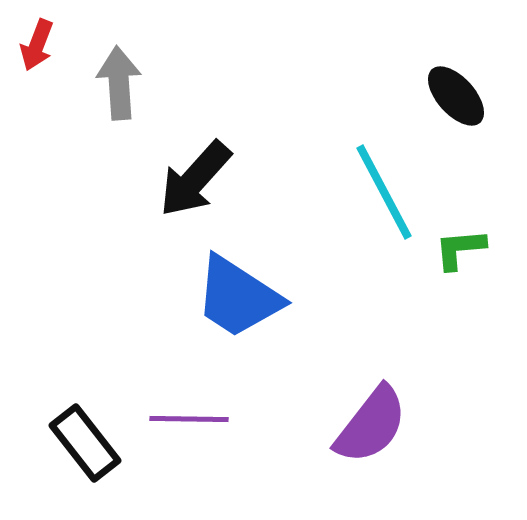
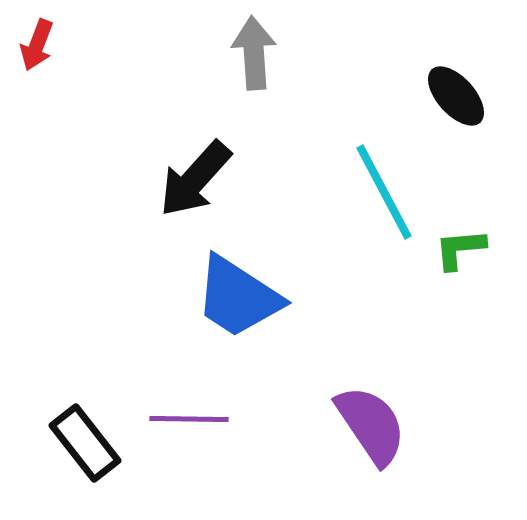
gray arrow: moved 135 px right, 30 px up
purple semicircle: rotated 72 degrees counterclockwise
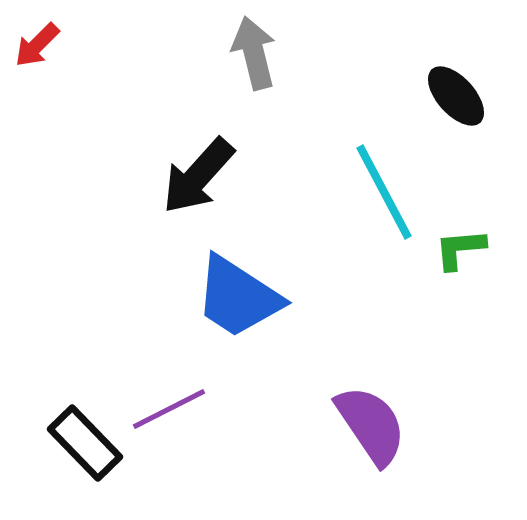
red arrow: rotated 24 degrees clockwise
gray arrow: rotated 10 degrees counterclockwise
black arrow: moved 3 px right, 3 px up
purple line: moved 20 px left, 10 px up; rotated 28 degrees counterclockwise
black rectangle: rotated 6 degrees counterclockwise
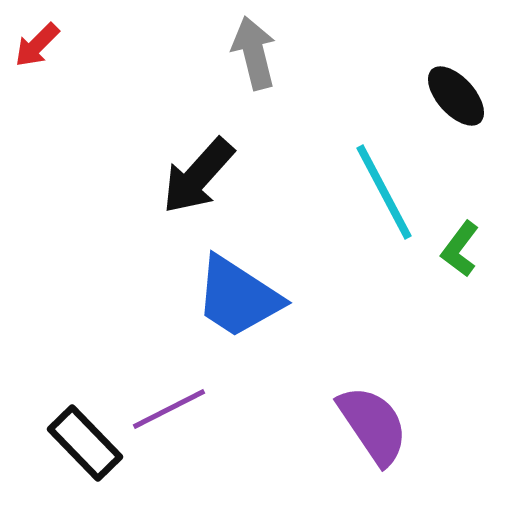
green L-shape: rotated 48 degrees counterclockwise
purple semicircle: moved 2 px right
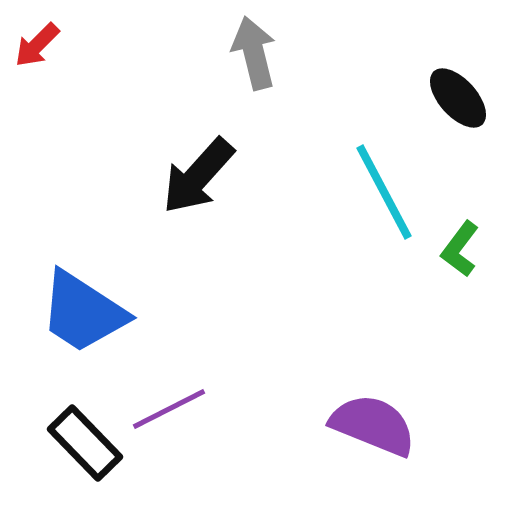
black ellipse: moved 2 px right, 2 px down
blue trapezoid: moved 155 px left, 15 px down
purple semicircle: rotated 34 degrees counterclockwise
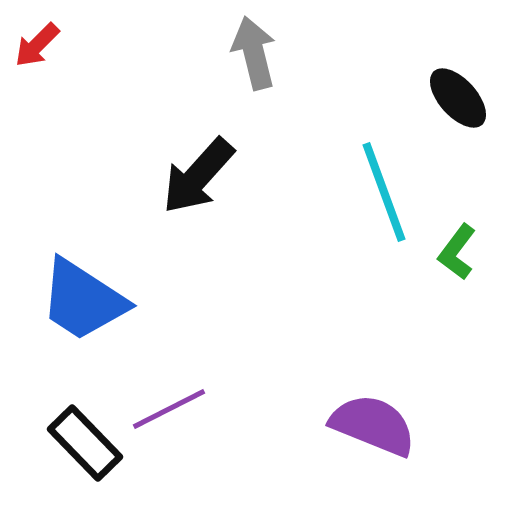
cyan line: rotated 8 degrees clockwise
green L-shape: moved 3 px left, 3 px down
blue trapezoid: moved 12 px up
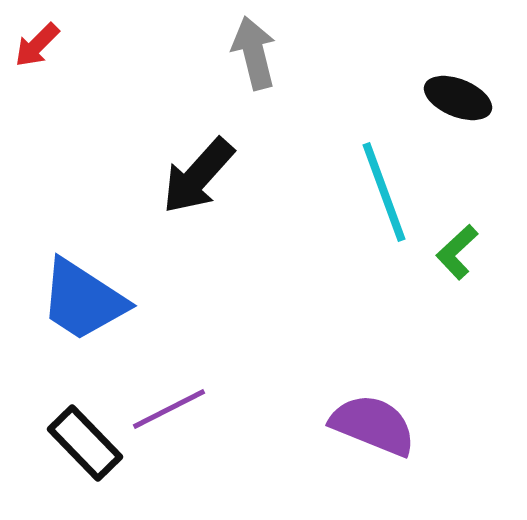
black ellipse: rotated 26 degrees counterclockwise
green L-shape: rotated 10 degrees clockwise
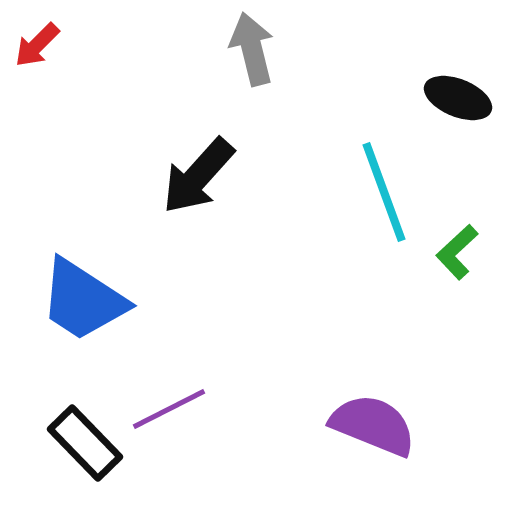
gray arrow: moved 2 px left, 4 px up
